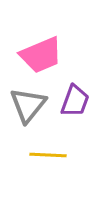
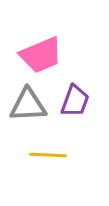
gray triangle: rotated 48 degrees clockwise
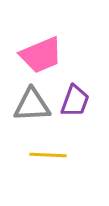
gray triangle: moved 4 px right
